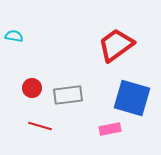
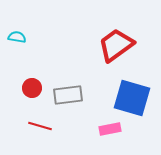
cyan semicircle: moved 3 px right, 1 px down
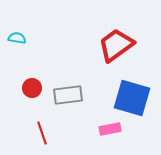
cyan semicircle: moved 1 px down
red line: moved 2 px right, 7 px down; rotated 55 degrees clockwise
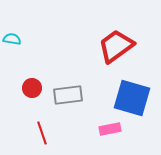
cyan semicircle: moved 5 px left, 1 px down
red trapezoid: moved 1 px down
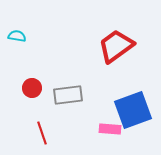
cyan semicircle: moved 5 px right, 3 px up
blue square: moved 1 px right, 12 px down; rotated 36 degrees counterclockwise
pink rectangle: rotated 15 degrees clockwise
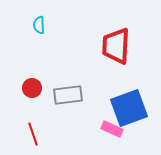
cyan semicircle: moved 22 px right, 11 px up; rotated 102 degrees counterclockwise
red trapezoid: rotated 51 degrees counterclockwise
blue square: moved 4 px left, 2 px up
pink rectangle: moved 2 px right; rotated 20 degrees clockwise
red line: moved 9 px left, 1 px down
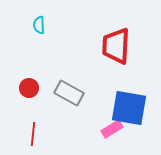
red circle: moved 3 px left
gray rectangle: moved 1 px right, 2 px up; rotated 36 degrees clockwise
blue square: rotated 30 degrees clockwise
pink rectangle: rotated 55 degrees counterclockwise
red line: rotated 25 degrees clockwise
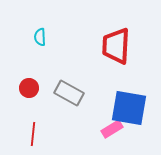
cyan semicircle: moved 1 px right, 12 px down
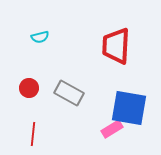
cyan semicircle: rotated 102 degrees counterclockwise
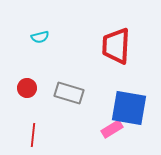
red circle: moved 2 px left
gray rectangle: rotated 12 degrees counterclockwise
red line: moved 1 px down
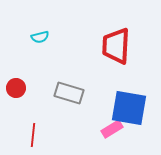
red circle: moved 11 px left
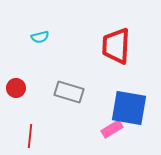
gray rectangle: moved 1 px up
red line: moved 3 px left, 1 px down
